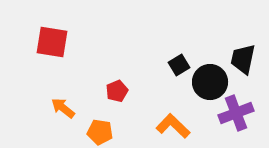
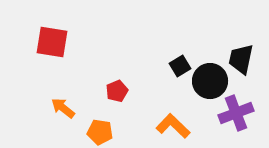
black trapezoid: moved 2 px left
black square: moved 1 px right, 1 px down
black circle: moved 1 px up
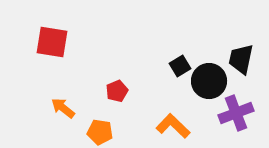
black circle: moved 1 px left
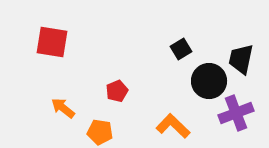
black square: moved 1 px right, 17 px up
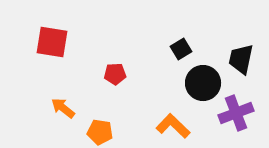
black circle: moved 6 px left, 2 px down
red pentagon: moved 2 px left, 17 px up; rotated 20 degrees clockwise
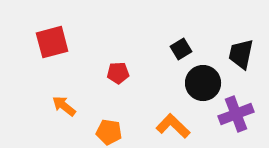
red square: rotated 24 degrees counterclockwise
black trapezoid: moved 5 px up
red pentagon: moved 3 px right, 1 px up
orange arrow: moved 1 px right, 2 px up
purple cross: moved 1 px down
orange pentagon: moved 9 px right
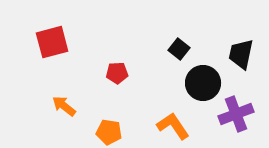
black square: moved 2 px left; rotated 20 degrees counterclockwise
red pentagon: moved 1 px left
orange L-shape: rotated 12 degrees clockwise
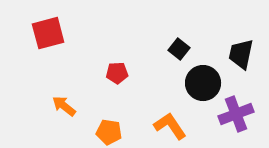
red square: moved 4 px left, 9 px up
orange L-shape: moved 3 px left
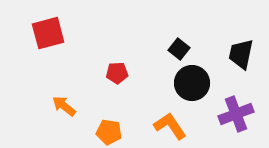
black circle: moved 11 px left
